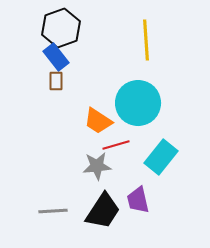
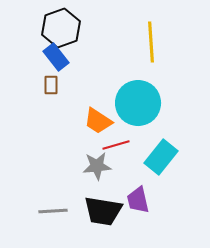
yellow line: moved 5 px right, 2 px down
brown rectangle: moved 5 px left, 4 px down
black trapezoid: rotated 66 degrees clockwise
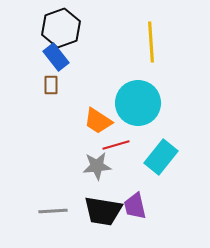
purple trapezoid: moved 3 px left, 6 px down
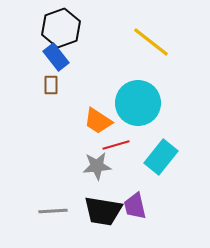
yellow line: rotated 48 degrees counterclockwise
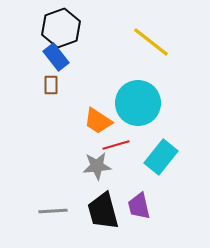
purple trapezoid: moved 4 px right
black trapezoid: rotated 66 degrees clockwise
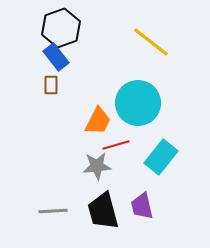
orange trapezoid: rotated 96 degrees counterclockwise
purple trapezoid: moved 3 px right
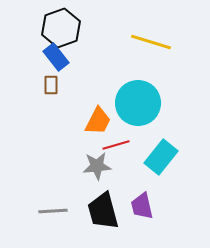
yellow line: rotated 21 degrees counterclockwise
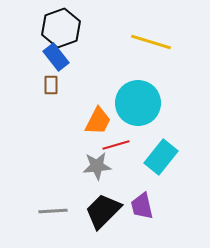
black trapezoid: rotated 60 degrees clockwise
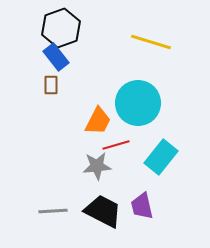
black trapezoid: rotated 72 degrees clockwise
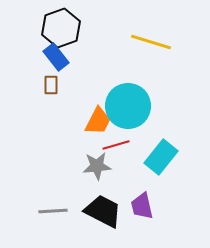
cyan circle: moved 10 px left, 3 px down
